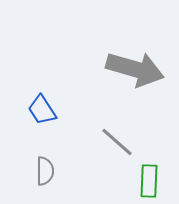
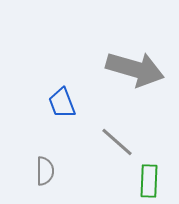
blue trapezoid: moved 20 px right, 7 px up; rotated 12 degrees clockwise
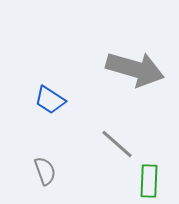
blue trapezoid: moved 12 px left, 3 px up; rotated 36 degrees counterclockwise
gray line: moved 2 px down
gray semicircle: rotated 20 degrees counterclockwise
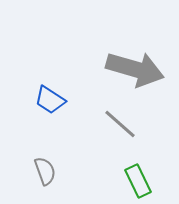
gray line: moved 3 px right, 20 px up
green rectangle: moved 11 px left; rotated 28 degrees counterclockwise
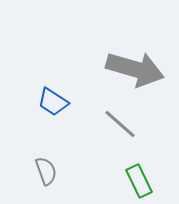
blue trapezoid: moved 3 px right, 2 px down
gray semicircle: moved 1 px right
green rectangle: moved 1 px right
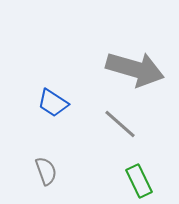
blue trapezoid: moved 1 px down
